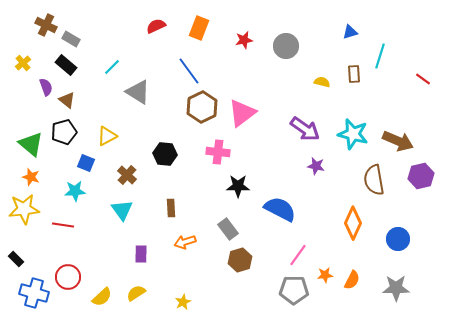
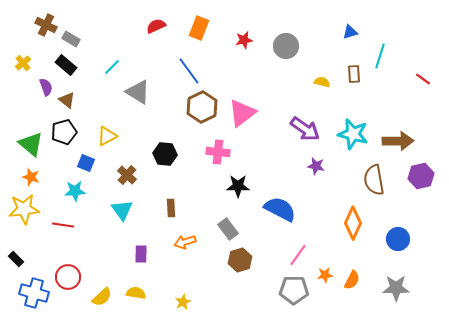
brown arrow at (398, 141): rotated 24 degrees counterclockwise
yellow semicircle at (136, 293): rotated 42 degrees clockwise
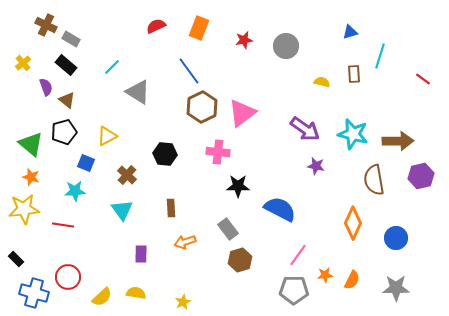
blue circle at (398, 239): moved 2 px left, 1 px up
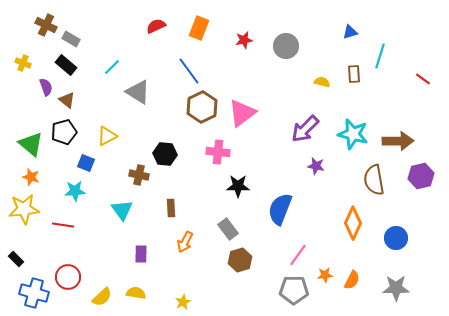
yellow cross at (23, 63): rotated 28 degrees counterclockwise
purple arrow at (305, 129): rotated 100 degrees clockwise
brown cross at (127, 175): moved 12 px right; rotated 30 degrees counterclockwise
blue semicircle at (280, 209): rotated 96 degrees counterclockwise
orange arrow at (185, 242): rotated 45 degrees counterclockwise
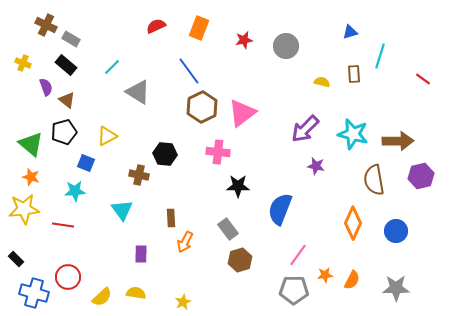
brown rectangle at (171, 208): moved 10 px down
blue circle at (396, 238): moved 7 px up
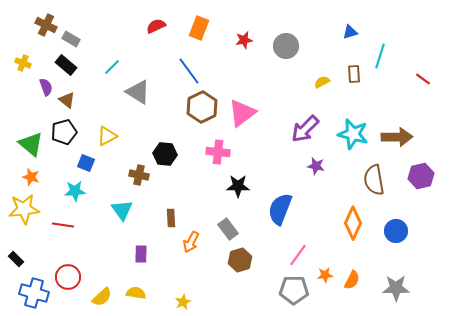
yellow semicircle at (322, 82): rotated 42 degrees counterclockwise
brown arrow at (398, 141): moved 1 px left, 4 px up
orange arrow at (185, 242): moved 6 px right
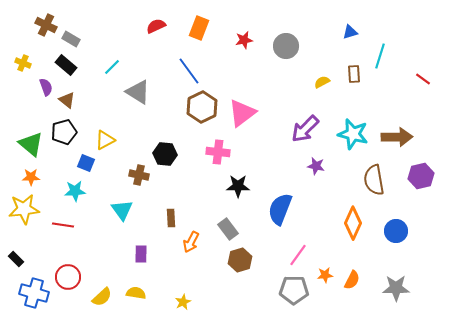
yellow triangle at (107, 136): moved 2 px left, 4 px down
orange star at (31, 177): rotated 18 degrees counterclockwise
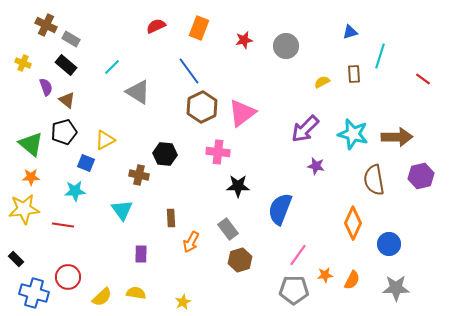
blue circle at (396, 231): moved 7 px left, 13 px down
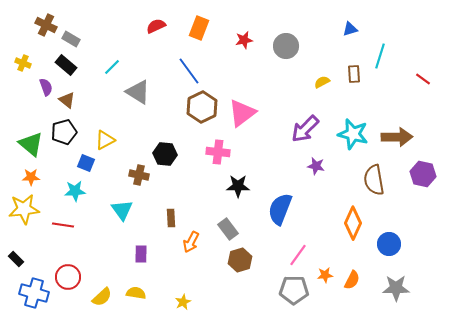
blue triangle at (350, 32): moved 3 px up
purple hexagon at (421, 176): moved 2 px right, 2 px up; rotated 25 degrees clockwise
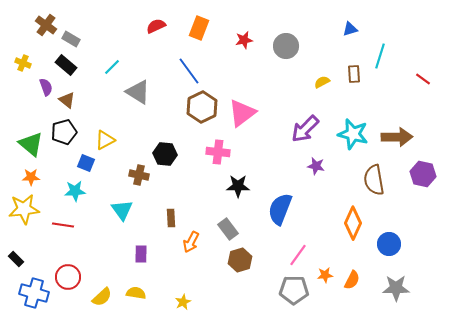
brown cross at (46, 25): rotated 10 degrees clockwise
